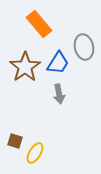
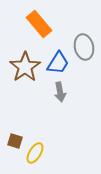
gray arrow: moved 1 px right, 2 px up
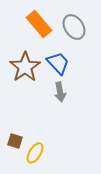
gray ellipse: moved 10 px left, 20 px up; rotated 20 degrees counterclockwise
blue trapezoid: rotated 75 degrees counterclockwise
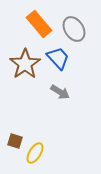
gray ellipse: moved 2 px down
blue trapezoid: moved 5 px up
brown star: moved 3 px up
gray arrow: rotated 48 degrees counterclockwise
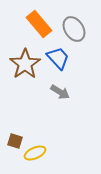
yellow ellipse: rotated 35 degrees clockwise
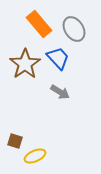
yellow ellipse: moved 3 px down
